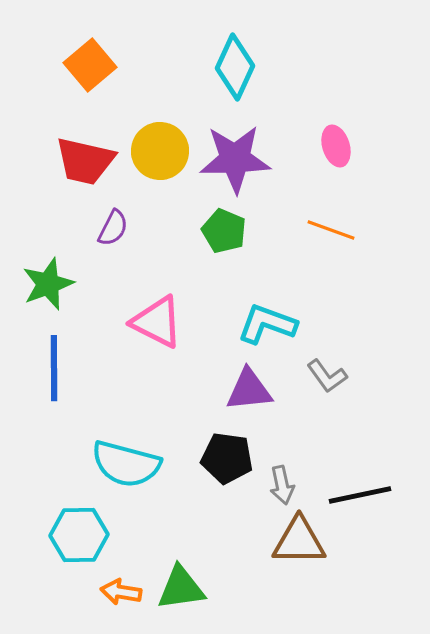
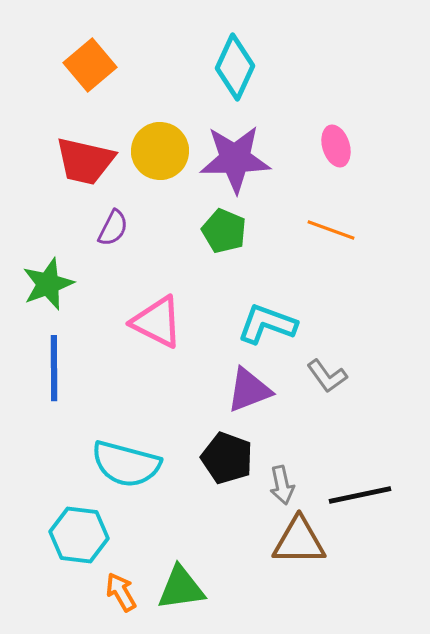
purple triangle: rotated 15 degrees counterclockwise
black pentagon: rotated 12 degrees clockwise
cyan hexagon: rotated 8 degrees clockwise
orange arrow: rotated 51 degrees clockwise
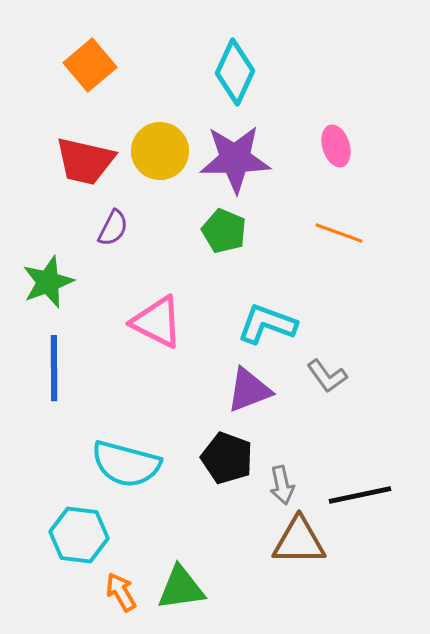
cyan diamond: moved 5 px down
orange line: moved 8 px right, 3 px down
green star: moved 2 px up
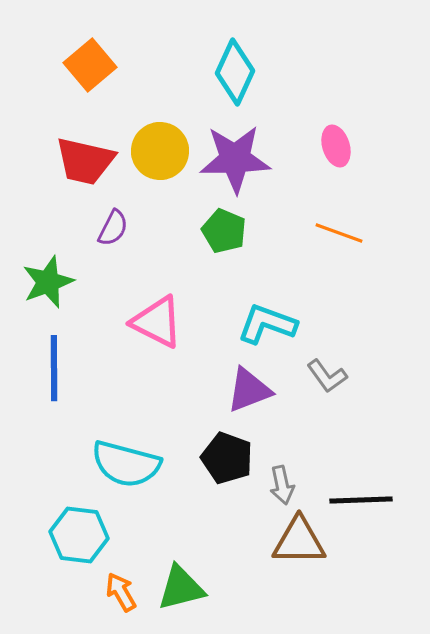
black line: moved 1 px right, 5 px down; rotated 10 degrees clockwise
green triangle: rotated 6 degrees counterclockwise
